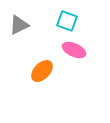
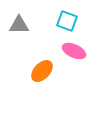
gray triangle: rotated 25 degrees clockwise
pink ellipse: moved 1 px down
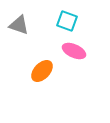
gray triangle: rotated 20 degrees clockwise
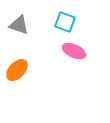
cyan square: moved 2 px left, 1 px down
orange ellipse: moved 25 px left, 1 px up
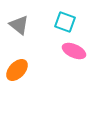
gray triangle: rotated 20 degrees clockwise
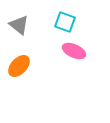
orange ellipse: moved 2 px right, 4 px up
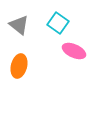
cyan square: moved 7 px left, 1 px down; rotated 15 degrees clockwise
orange ellipse: rotated 30 degrees counterclockwise
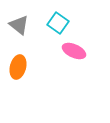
orange ellipse: moved 1 px left, 1 px down
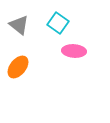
pink ellipse: rotated 20 degrees counterclockwise
orange ellipse: rotated 25 degrees clockwise
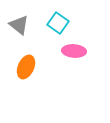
orange ellipse: moved 8 px right; rotated 15 degrees counterclockwise
